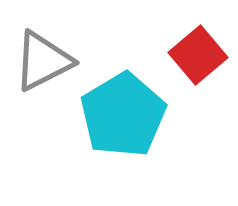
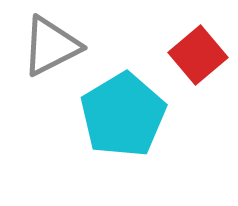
gray triangle: moved 8 px right, 15 px up
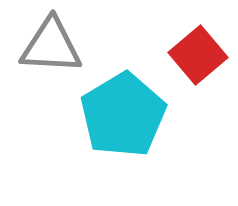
gray triangle: rotated 30 degrees clockwise
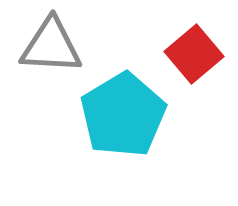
red square: moved 4 px left, 1 px up
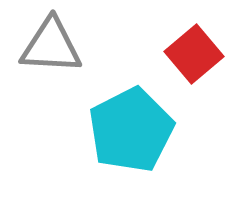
cyan pentagon: moved 8 px right, 15 px down; rotated 4 degrees clockwise
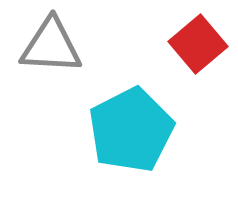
red square: moved 4 px right, 10 px up
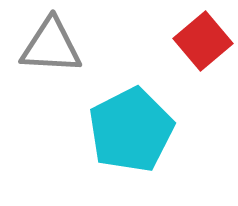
red square: moved 5 px right, 3 px up
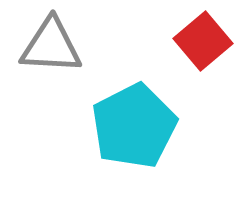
cyan pentagon: moved 3 px right, 4 px up
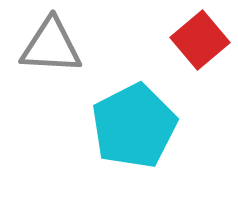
red square: moved 3 px left, 1 px up
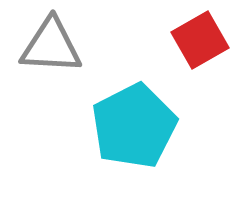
red square: rotated 10 degrees clockwise
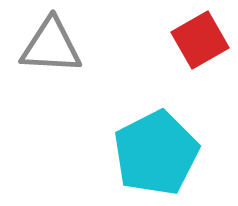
cyan pentagon: moved 22 px right, 27 px down
